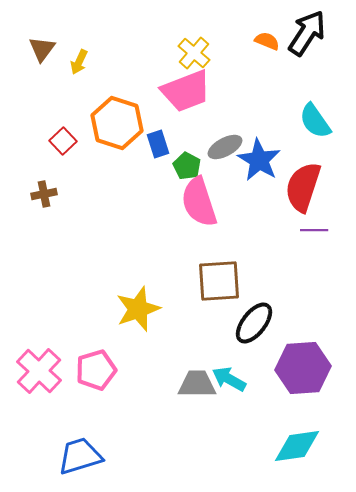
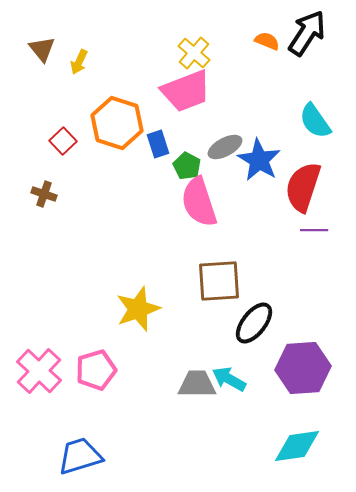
brown triangle: rotated 16 degrees counterclockwise
brown cross: rotated 30 degrees clockwise
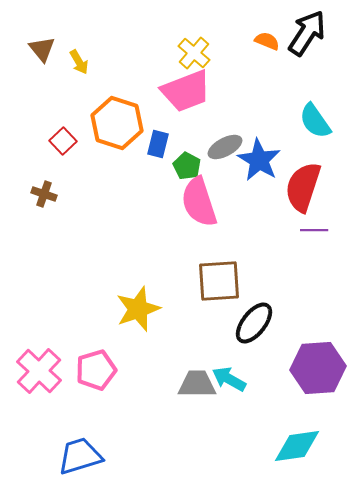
yellow arrow: rotated 55 degrees counterclockwise
blue rectangle: rotated 32 degrees clockwise
purple hexagon: moved 15 px right
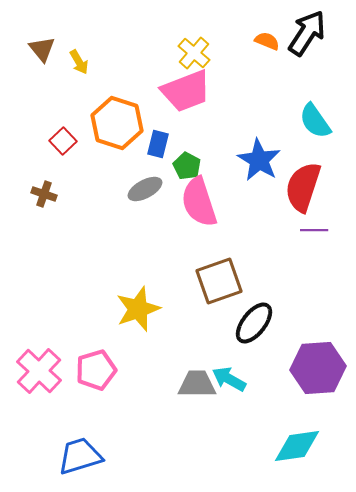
gray ellipse: moved 80 px left, 42 px down
brown square: rotated 15 degrees counterclockwise
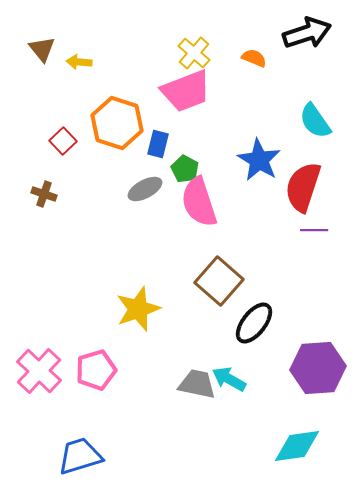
black arrow: rotated 39 degrees clockwise
orange semicircle: moved 13 px left, 17 px down
yellow arrow: rotated 125 degrees clockwise
green pentagon: moved 2 px left, 3 px down
brown square: rotated 30 degrees counterclockwise
gray trapezoid: rotated 12 degrees clockwise
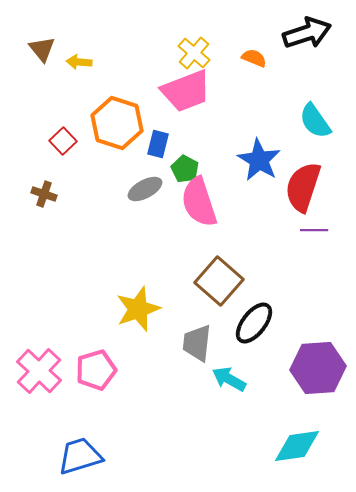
gray trapezoid: moved 41 px up; rotated 96 degrees counterclockwise
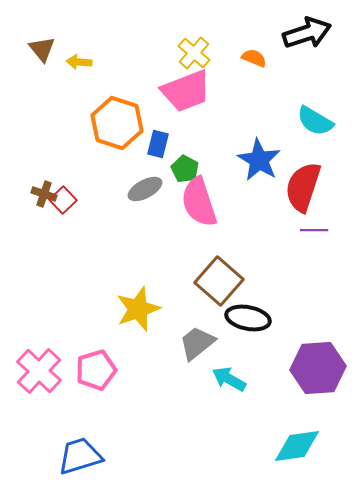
cyan semicircle: rotated 24 degrees counterclockwise
red square: moved 59 px down
black ellipse: moved 6 px left, 5 px up; rotated 63 degrees clockwise
gray trapezoid: rotated 45 degrees clockwise
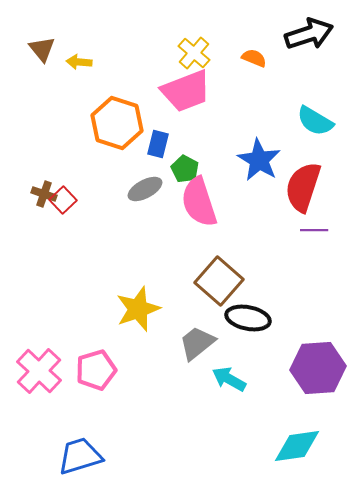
black arrow: moved 2 px right, 1 px down
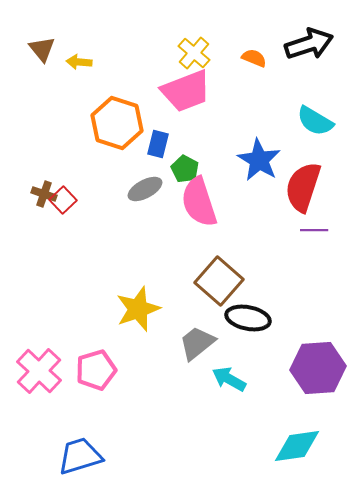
black arrow: moved 10 px down
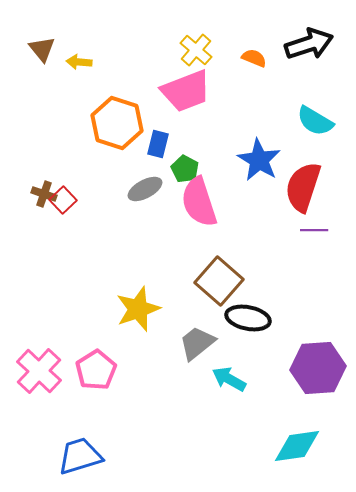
yellow cross: moved 2 px right, 3 px up
pink pentagon: rotated 15 degrees counterclockwise
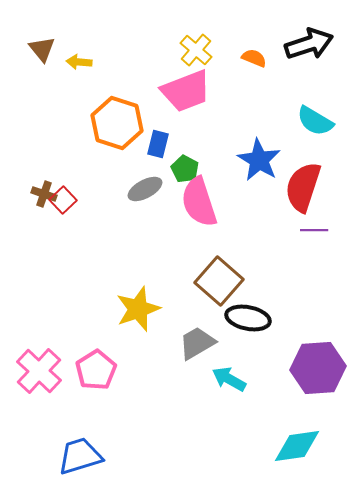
gray trapezoid: rotated 9 degrees clockwise
